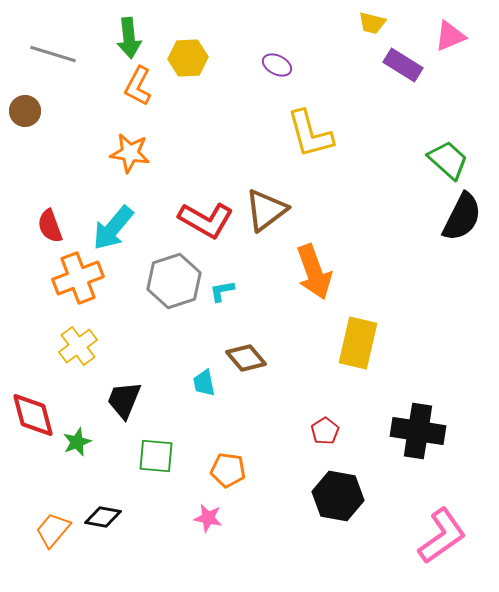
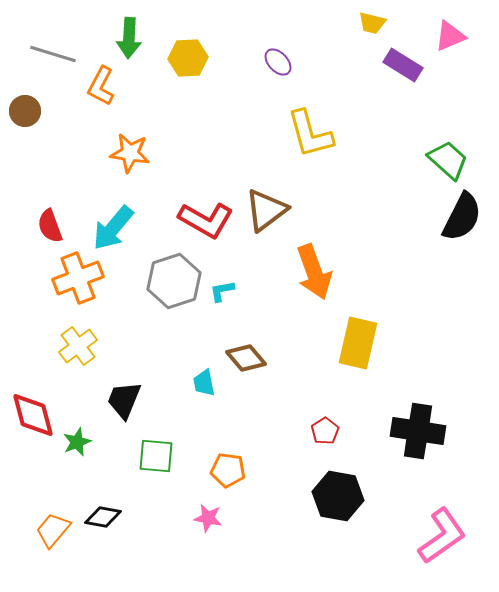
green arrow: rotated 9 degrees clockwise
purple ellipse: moved 1 px right, 3 px up; rotated 20 degrees clockwise
orange L-shape: moved 37 px left
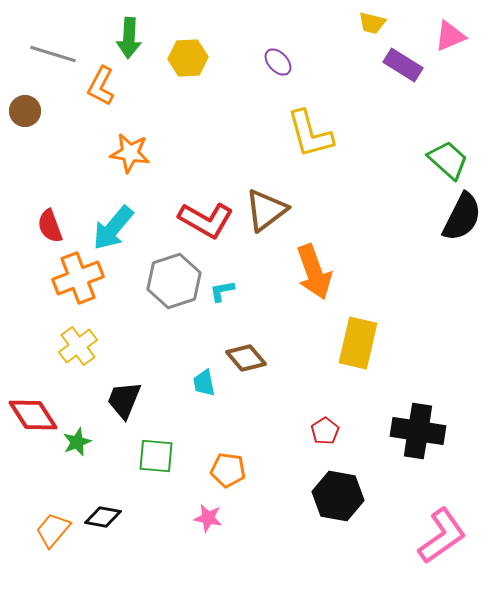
red diamond: rotated 18 degrees counterclockwise
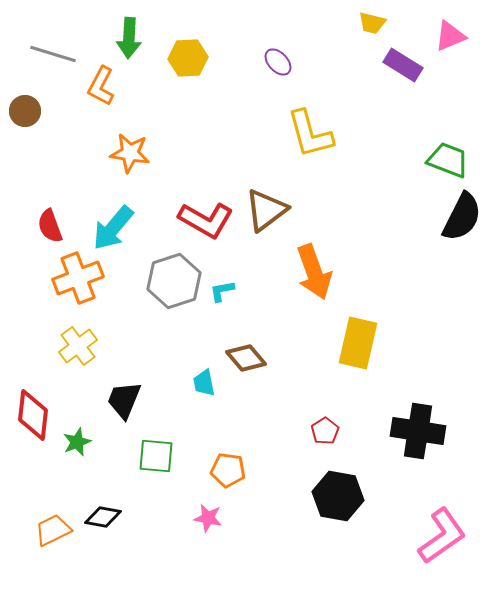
green trapezoid: rotated 21 degrees counterclockwise
red diamond: rotated 39 degrees clockwise
orange trapezoid: rotated 24 degrees clockwise
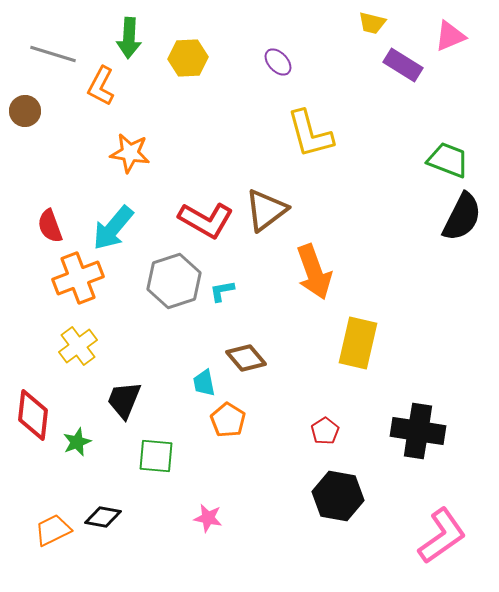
orange pentagon: moved 50 px up; rotated 24 degrees clockwise
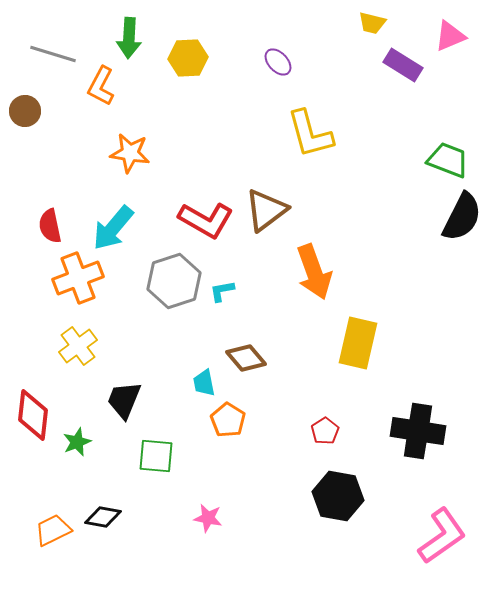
red semicircle: rotated 8 degrees clockwise
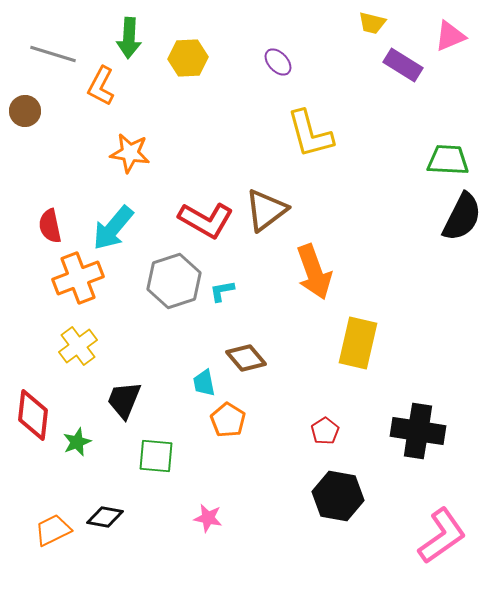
green trapezoid: rotated 18 degrees counterclockwise
black diamond: moved 2 px right
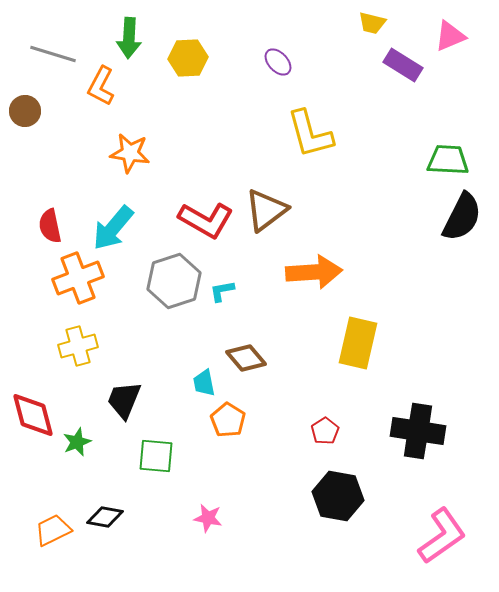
orange arrow: rotated 74 degrees counterclockwise
yellow cross: rotated 21 degrees clockwise
red diamond: rotated 21 degrees counterclockwise
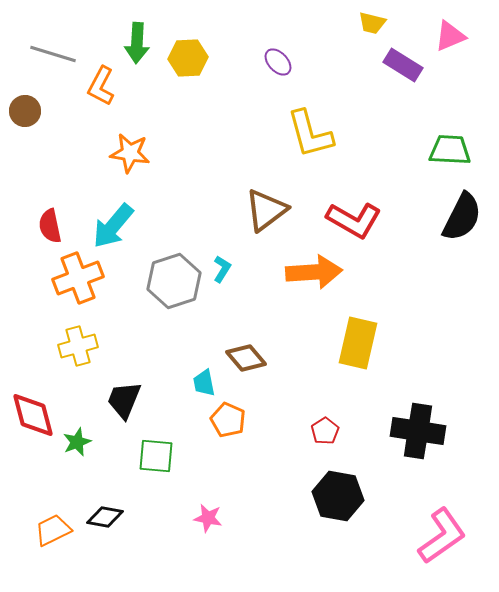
green arrow: moved 8 px right, 5 px down
green trapezoid: moved 2 px right, 10 px up
red L-shape: moved 148 px right
cyan arrow: moved 2 px up
cyan L-shape: moved 22 px up; rotated 132 degrees clockwise
orange pentagon: rotated 8 degrees counterclockwise
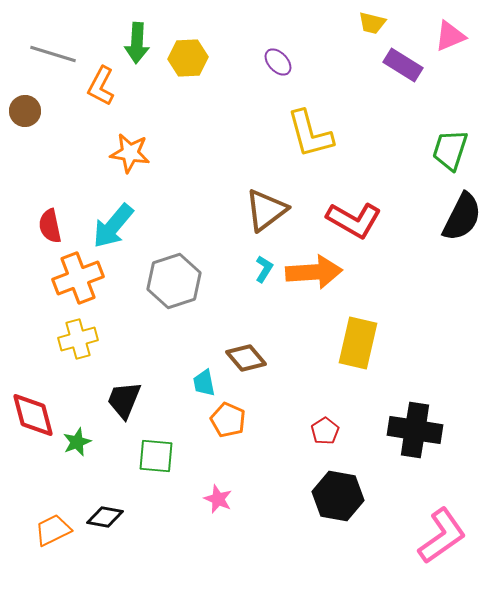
green trapezoid: rotated 75 degrees counterclockwise
cyan L-shape: moved 42 px right
yellow cross: moved 7 px up
black cross: moved 3 px left, 1 px up
pink star: moved 10 px right, 19 px up; rotated 12 degrees clockwise
